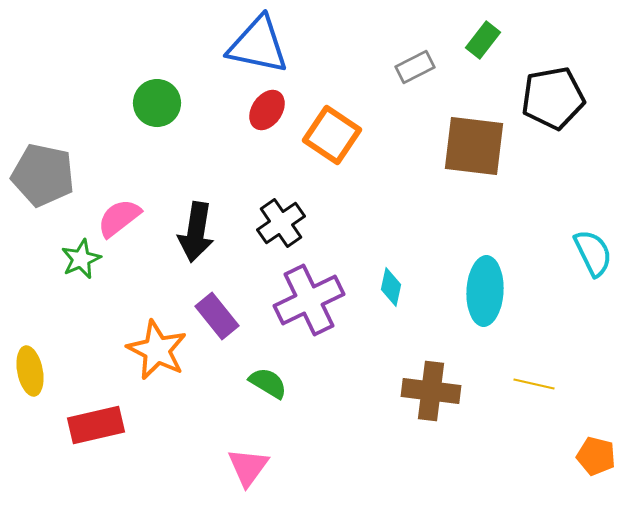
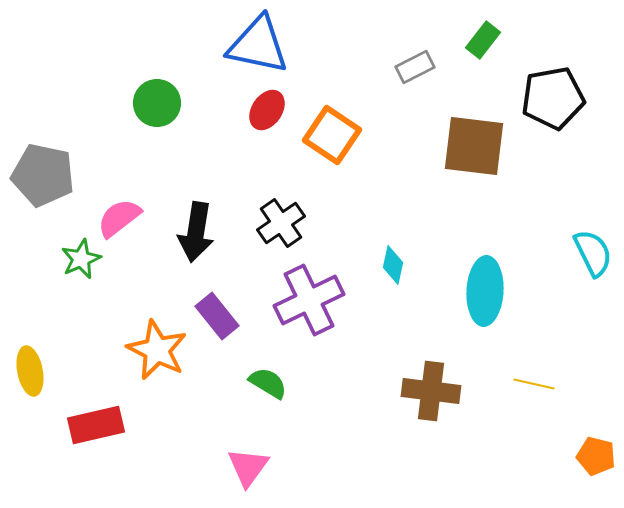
cyan diamond: moved 2 px right, 22 px up
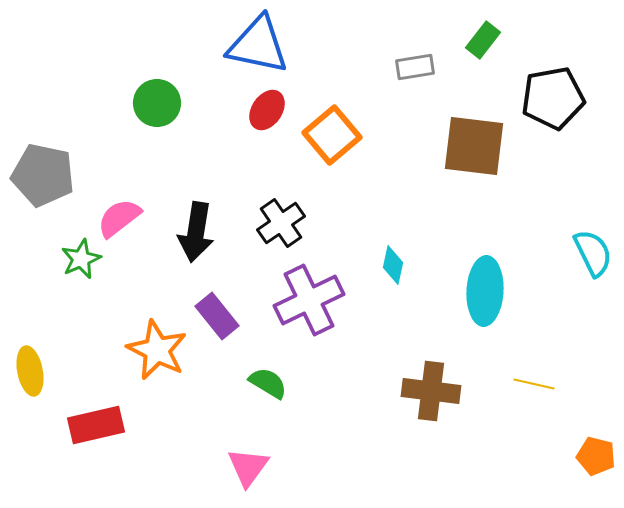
gray rectangle: rotated 18 degrees clockwise
orange square: rotated 16 degrees clockwise
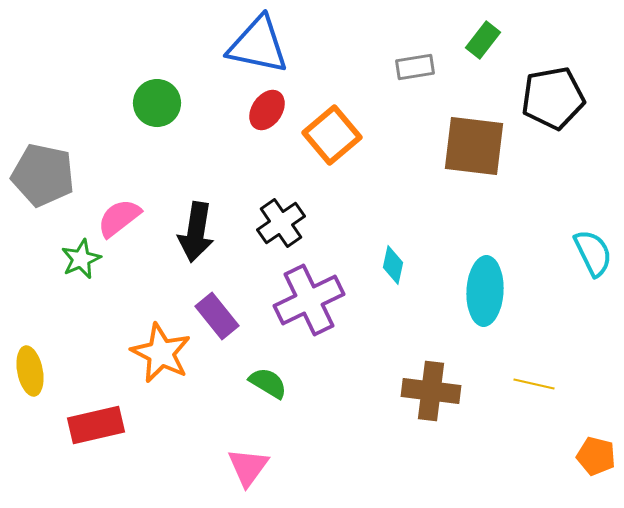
orange star: moved 4 px right, 3 px down
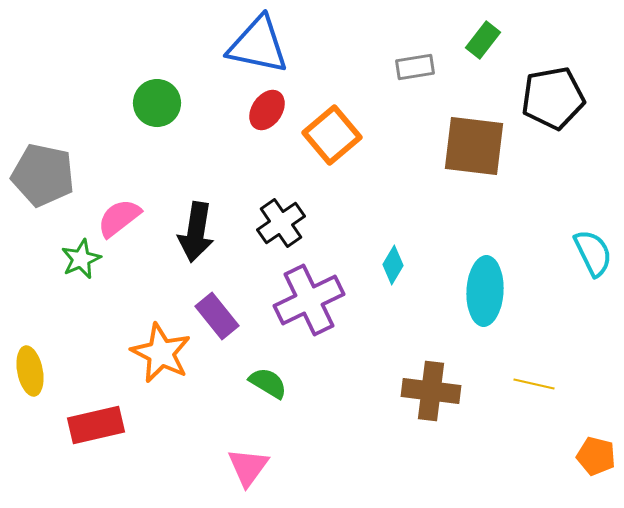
cyan diamond: rotated 18 degrees clockwise
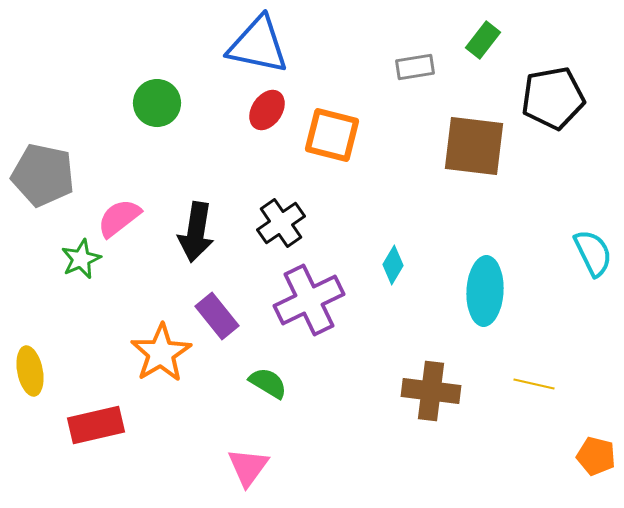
orange square: rotated 36 degrees counterclockwise
orange star: rotated 14 degrees clockwise
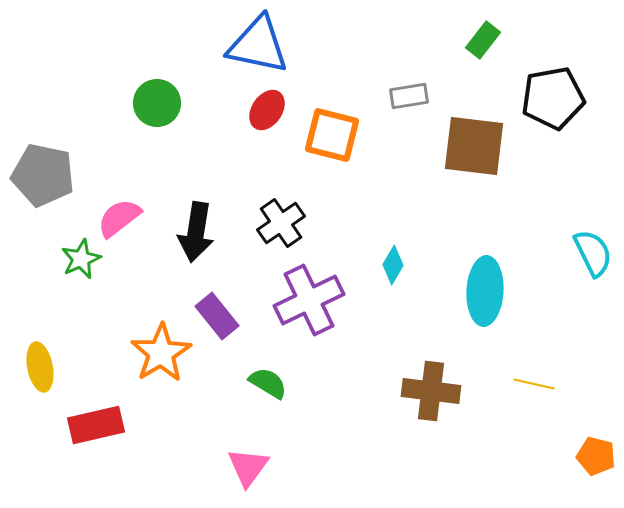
gray rectangle: moved 6 px left, 29 px down
yellow ellipse: moved 10 px right, 4 px up
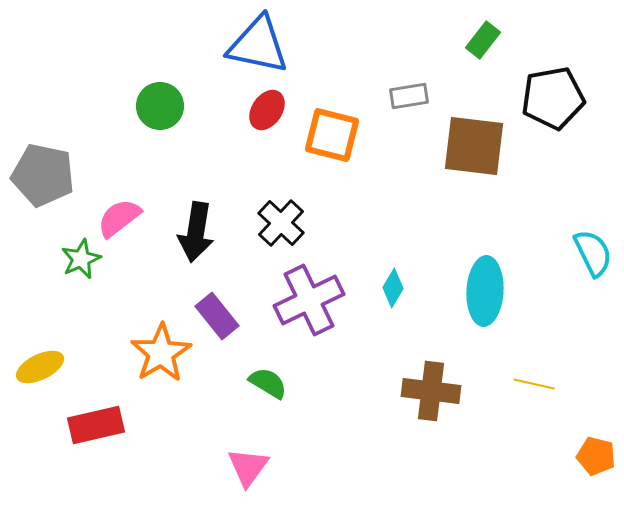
green circle: moved 3 px right, 3 px down
black cross: rotated 12 degrees counterclockwise
cyan diamond: moved 23 px down
yellow ellipse: rotated 75 degrees clockwise
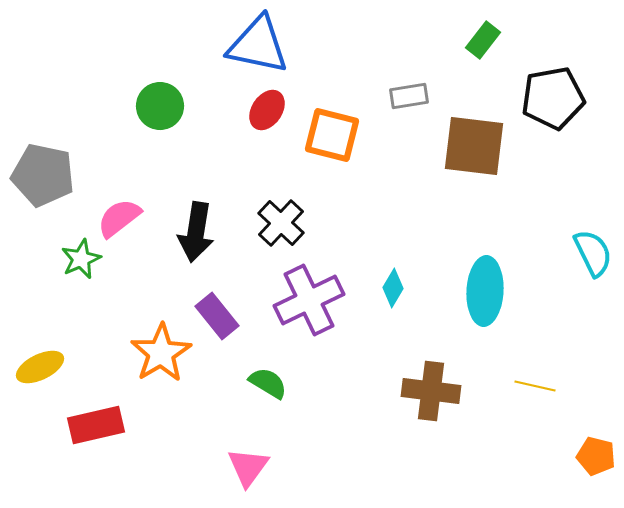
yellow line: moved 1 px right, 2 px down
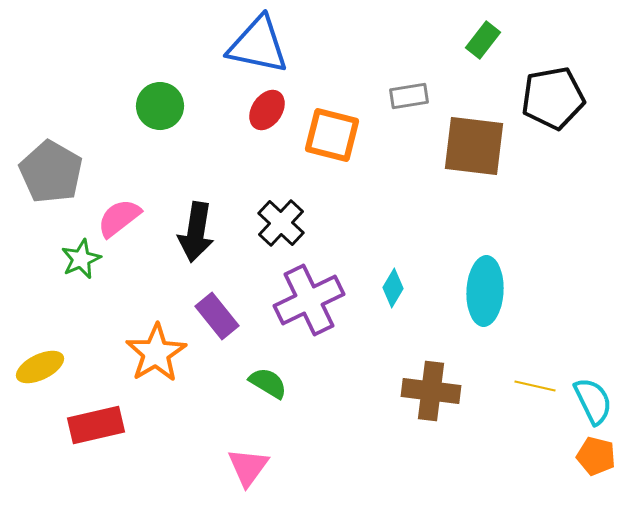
gray pentagon: moved 8 px right, 3 px up; rotated 18 degrees clockwise
cyan semicircle: moved 148 px down
orange star: moved 5 px left
